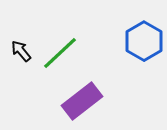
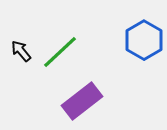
blue hexagon: moved 1 px up
green line: moved 1 px up
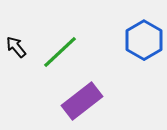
black arrow: moved 5 px left, 4 px up
